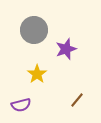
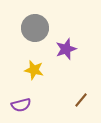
gray circle: moved 1 px right, 2 px up
yellow star: moved 3 px left, 4 px up; rotated 24 degrees counterclockwise
brown line: moved 4 px right
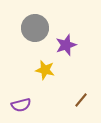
purple star: moved 4 px up
yellow star: moved 11 px right
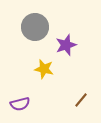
gray circle: moved 1 px up
yellow star: moved 1 px left, 1 px up
purple semicircle: moved 1 px left, 1 px up
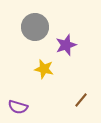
purple semicircle: moved 2 px left, 3 px down; rotated 30 degrees clockwise
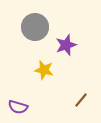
yellow star: moved 1 px down
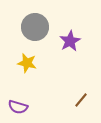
purple star: moved 4 px right, 4 px up; rotated 10 degrees counterclockwise
yellow star: moved 17 px left, 7 px up
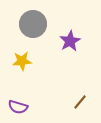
gray circle: moved 2 px left, 3 px up
yellow star: moved 5 px left, 2 px up; rotated 18 degrees counterclockwise
brown line: moved 1 px left, 2 px down
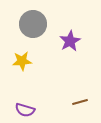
brown line: rotated 35 degrees clockwise
purple semicircle: moved 7 px right, 3 px down
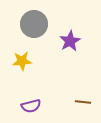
gray circle: moved 1 px right
brown line: moved 3 px right; rotated 21 degrees clockwise
purple semicircle: moved 6 px right, 4 px up; rotated 30 degrees counterclockwise
